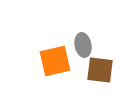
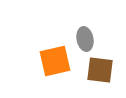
gray ellipse: moved 2 px right, 6 px up
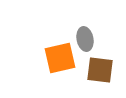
orange square: moved 5 px right, 3 px up
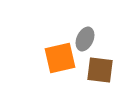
gray ellipse: rotated 35 degrees clockwise
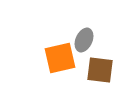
gray ellipse: moved 1 px left, 1 px down
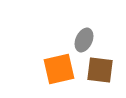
orange square: moved 1 px left, 11 px down
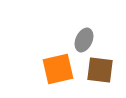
orange square: moved 1 px left
